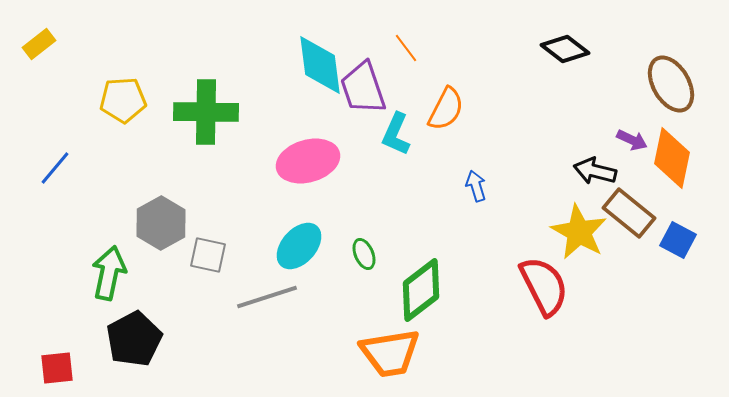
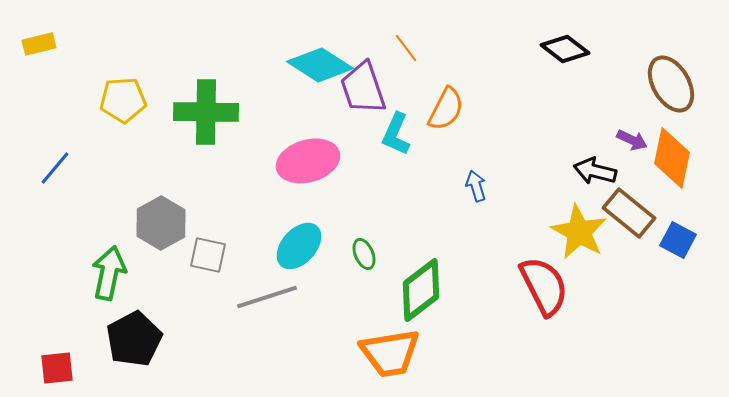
yellow rectangle: rotated 24 degrees clockwise
cyan diamond: rotated 50 degrees counterclockwise
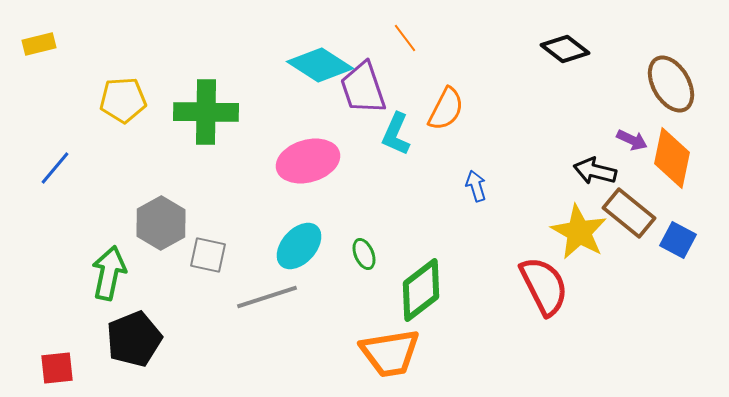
orange line: moved 1 px left, 10 px up
black pentagon: rotated 6 degrees clockwise
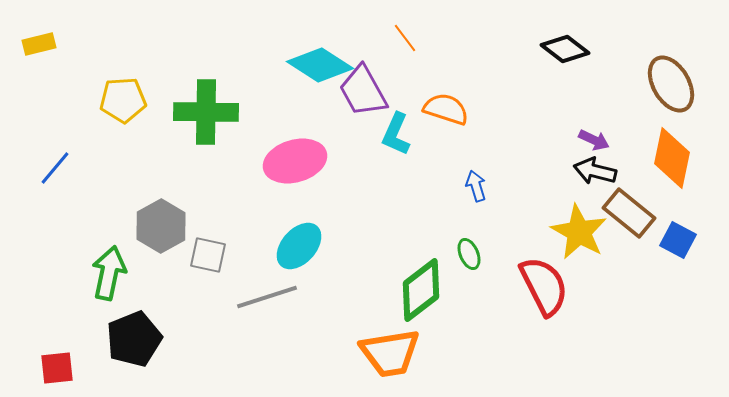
purple trapezoid: moved 3 px down; rotated 10 degrees counterclockwise
orange semicircle: rotated 99 degrees counterclockwise
purple arrow: moved 38 px left
pink ellipse: moved 13 px left
gray hexagon: moved 3 px down
green ellipse: moved 105 px right
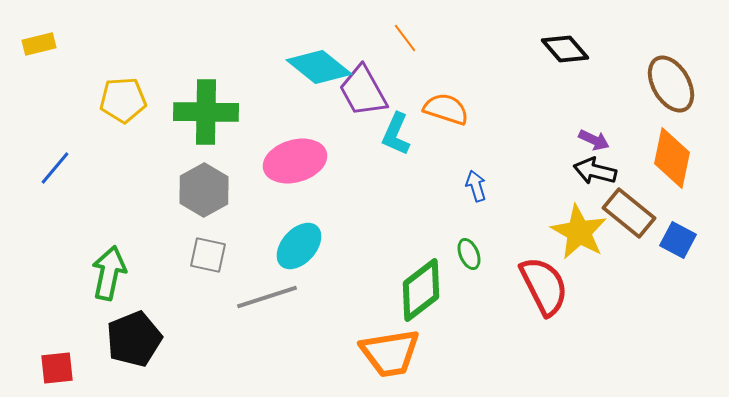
black diamond: rotated 12 degrees clockwise
cyan diamond: moved 1 px left, 2 px down; rotated 6 degrees clockwise
gray hexagon: moved 43 px right, 36 px up
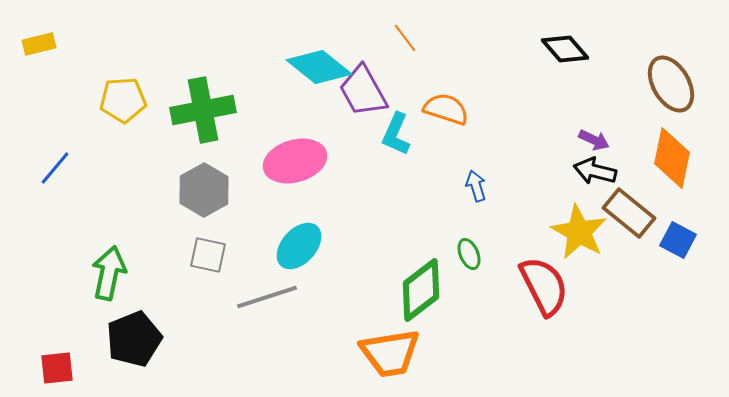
green cross: moved 3 px left, 2 px up; rotated 12 degrees counterclockwise
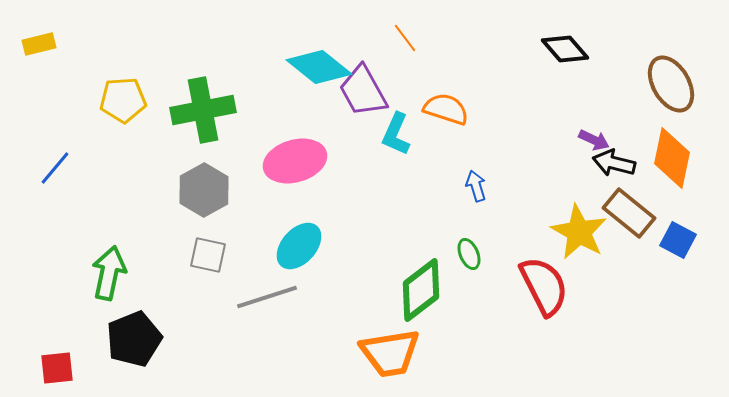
black arrow: moved 19 px right, 8 px up
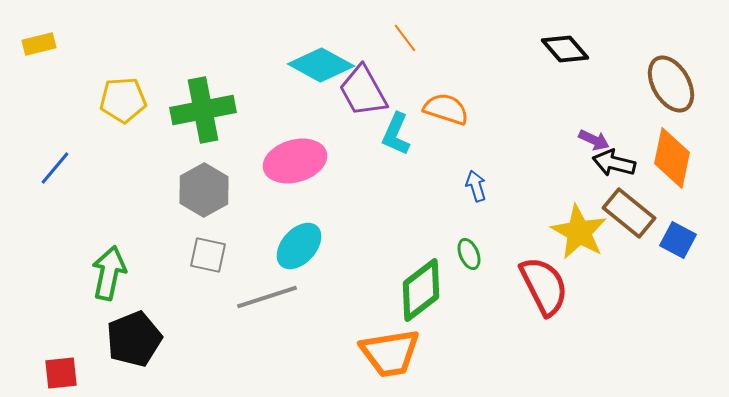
cyan diamond: moved 2 px right, 2 px up; rotated 10 degrees counterclockwise
red square: moved 4 px right, 5 px down
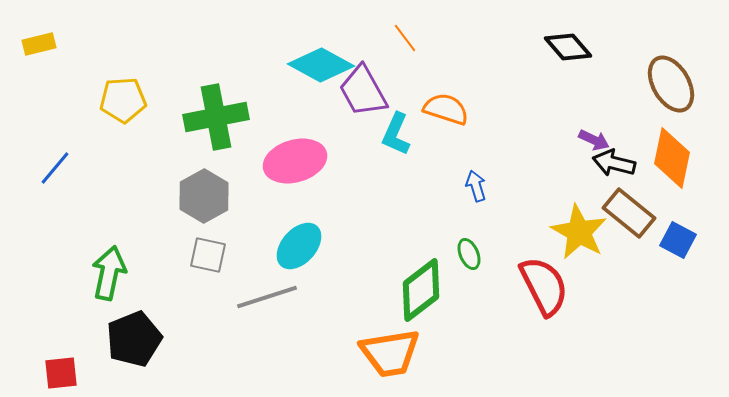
black diamond: moved 3 px right, 2 px up
green cross: moved 13 px right, 7 px down
gray hexagon: moved 6 px down
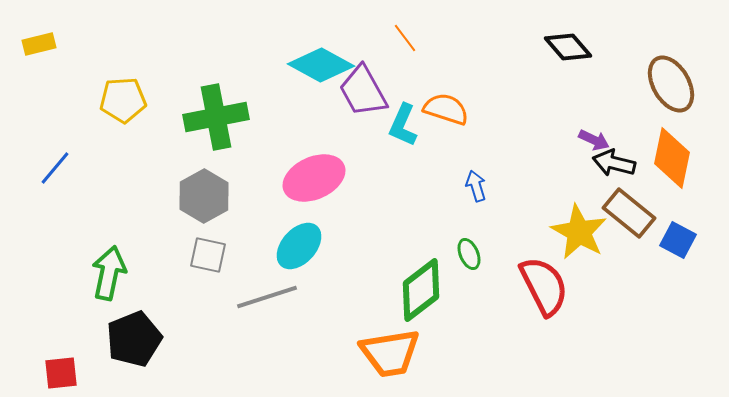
cyan L-shape: moved 7 px right, 9 px up
pink ellipse: moved 19 px right, 17 px down; rotated 8 degrees counterclockwise
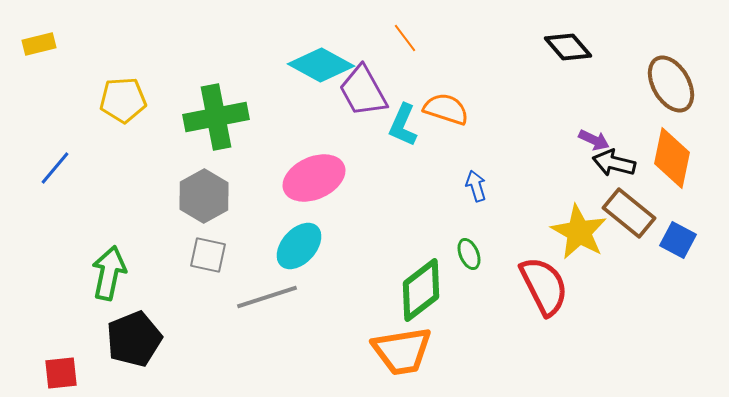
orange trapezoid: moved 12 px right, 2 px up
